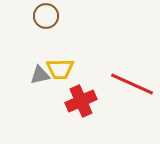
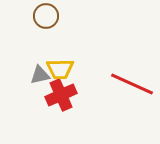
red cross: moved 20 px left, 6 px up
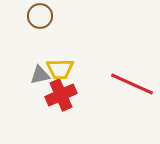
brown circle: moved 6 px left
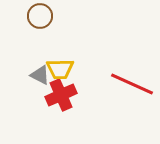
gray triangle: rotated 40 degrees clockwise
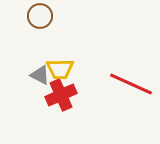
red line: moved 1 px left
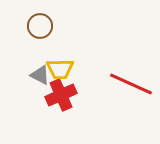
brown circle: moved 10 px down
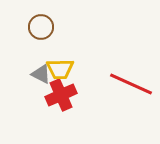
brown circle: moved 1 px right, 1 px down
gray triangle: moved 1 px right, 1 px up
